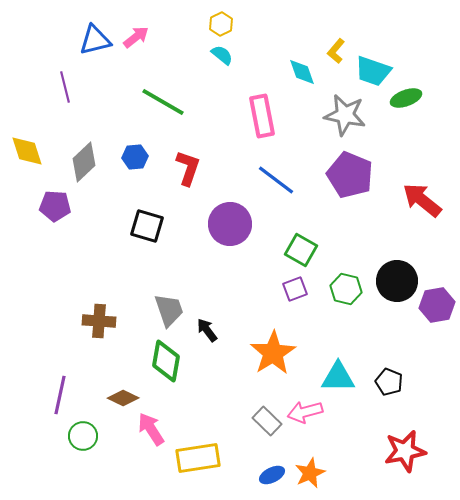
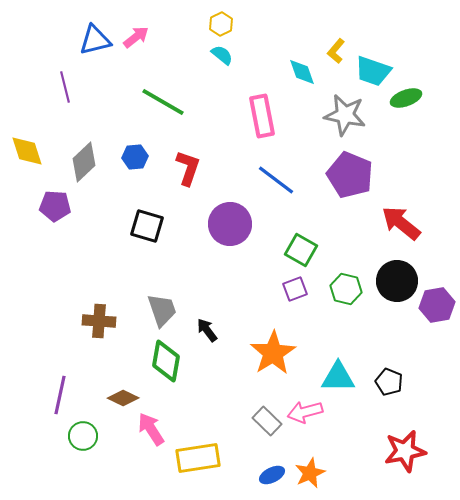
red arrow at (422, 200): moved 21 px left, 23 px down
gray trapezoid at (169, 310): moved 7 px left
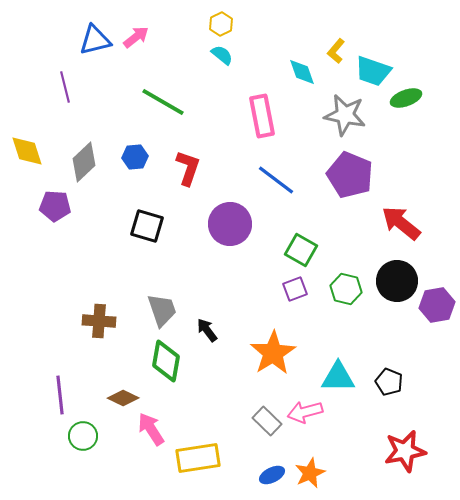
purple line at (60, 395): rotated 18 degrees counterclockwise
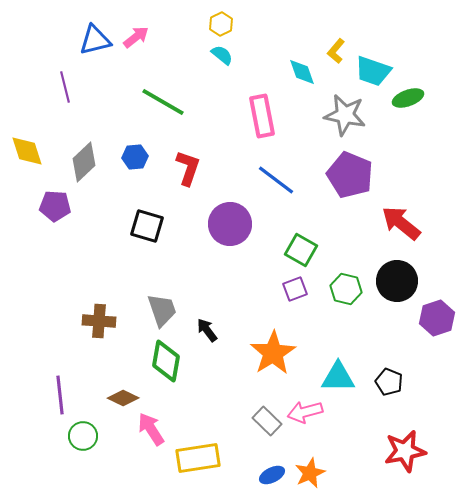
green ellipse at (406, 98): moved 2 px right
purple hexagon at (437, 305): moved 13 px down; rotated 8 degrees counterclockwise
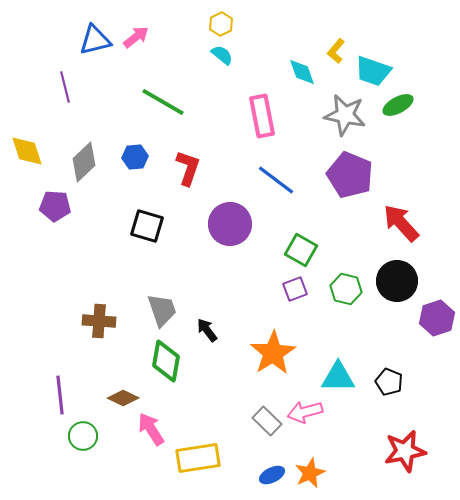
green ellipse at (408, 98): moved 10 px left, 7 px down; rotated 8 degrees counterclockwise
red arrow at (401, 223): rotated 9 degrees clockwise
